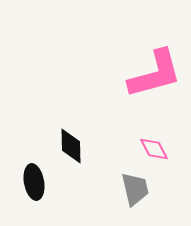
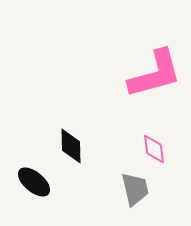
pink diamond: rotated 20 degrees clockwise
black ellipse: rotated 40 degrees counterclockwise
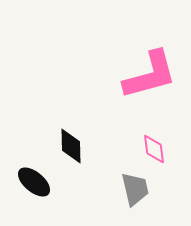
pink L-shape: moved 5 px left, 1 px down
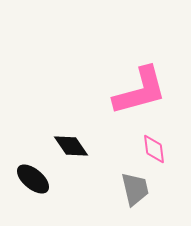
pink L-shape: moved 10 px left, 16 px down
black diamond: rotated 33 degrees counterclockwise
black ellipse: moved 1 px left, 3 px up
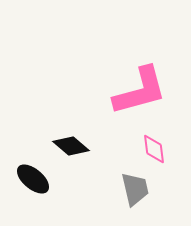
black diamond: rotated 15 degrees counterclockwise
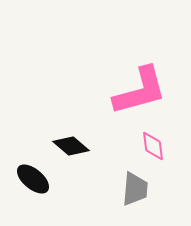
pink diamond: moved 1 px left, 3 px up
gray trapezoid: rotated 18 degrees clockwise
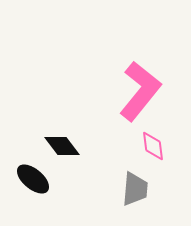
pink L-shape: rotated 36 degrees counterclockwise
black diamond: moved 9 px left; rotated 12 degrees clockwise
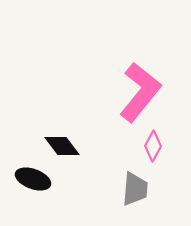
pink L-shape: moved 1 px down
pink diamond: rotated 36 degrees clockwise
black ellipse: rotated 20 degrees counterclockwise
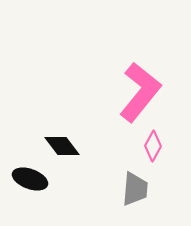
black ellipse: moved 3 px left
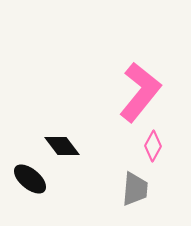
black ellipse: rotated 20 degrees clockwise
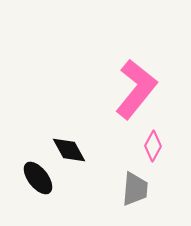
pink L-shape: moved 4 px left, 3 px up
black diamond: moved 7 px right, 4 px down; rotated 9 degrees clockwise
black ellipse: moved 8 px right, 1 px up; rotated 12 degrees clockwise
